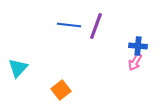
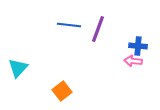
purple line: moved 2 px right, 3 px down
pink arrow: moved 2 px left, 1 px up; rotated 66 degrees clockwise
orange square: moved 1 px right, 1 px down
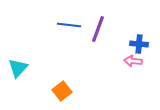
blue cross: moved 1 px right, 2 px up
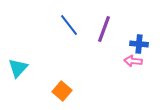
blue line: rotated 45 degrees clockwise
purple line: moved 6 px right
orange square: rotated 12 degrees counterclockwise
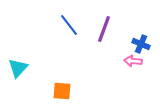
blue cross: moved 2 px right; rotated 18 degrees clockwise
orange square: rotated 36 degrees counterclockwise
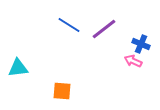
blue line: rotated 20 degrees counterclockwise
purple line: rotated 32 degrees clockwise
pink arrow: rotated 18 degrees clockwise
cyan triangle: rotated 40 degrees clockwise
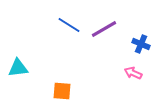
purple line: rotated 8 degrees clockwise
pink arrow: moved 12 px down
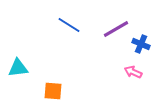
purple line: moved 12 px right
pink arrow: moved 1 px up
orange square: moved 9 px left
